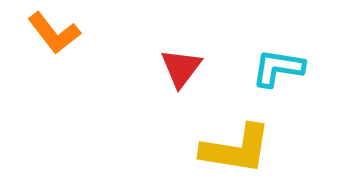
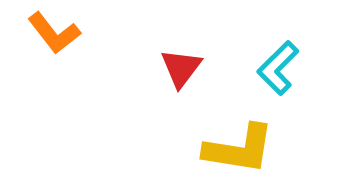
cyan L-shape: rotated 54 degrees counterclockwise
yellow L-shape: moved 3 px right
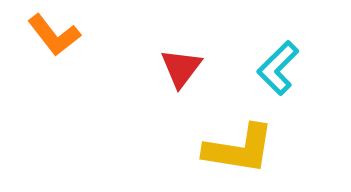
orange L-shape: moved 2 px down
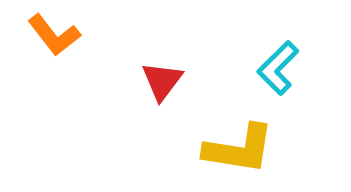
red triangle: moved 19 px left, 13 px down
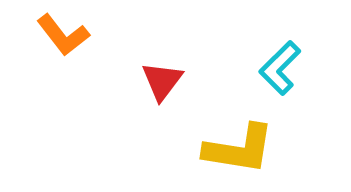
orange L-shape: moved 9 px right
cyan L-shape: moved 2 px right
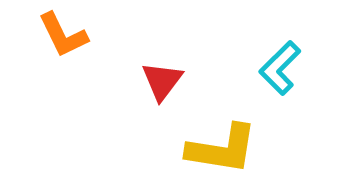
orange L-shape: rotated 12 degrees clockwise
yellow L-shape: moved 17 px left
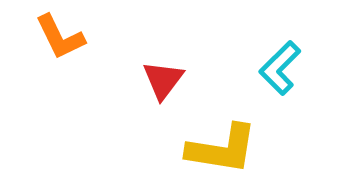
orange L-shape: moved 3 px left, 2 px down
red triangle: moved 1 px right, 1 px up
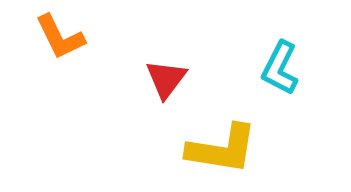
cyan L-shape: rotated 18 degrees counterclockwise
red triangle: moved 3 px right, 1 px up
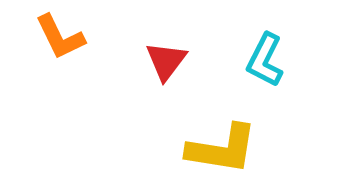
cyan L-shape: moved 15 px left, 8 px up
red triangle: moved 18 px up
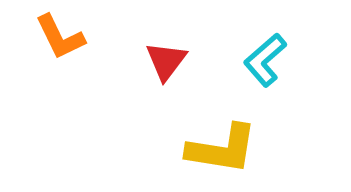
cyan L-shape: rotated 22 degrees clockwise
